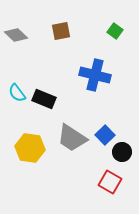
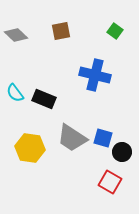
cyan semicircle: moved 2 px left
blue square: moved 2 px left, 3 px down; rotated 30 degrees counterclockwise
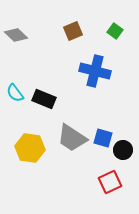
brown square: moved 12 px right; rotated 12 degrees counterclockwise
blue cross: moved 4 px up
black circle: moved 1 px right, 2 px up
red square: rotated 35 degrees clockwise
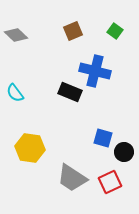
black rectangle: moved 26 px right, 7 px up
gray trapezoid: moved 40 px down
black circle: moved 1 px right, 2 px down
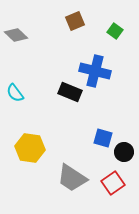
brown square: moved 2 px right, 10 px up
red square: moved 3 px right, 1 px down; rotated 10 degrees counterclockwise
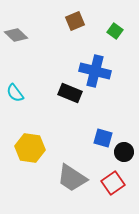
black rectangle: moved 1 px down
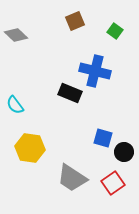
cyan semicircle: moved 12 px down
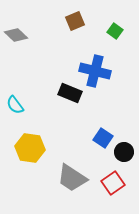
blue square: rotated 18 degrees clockwise
